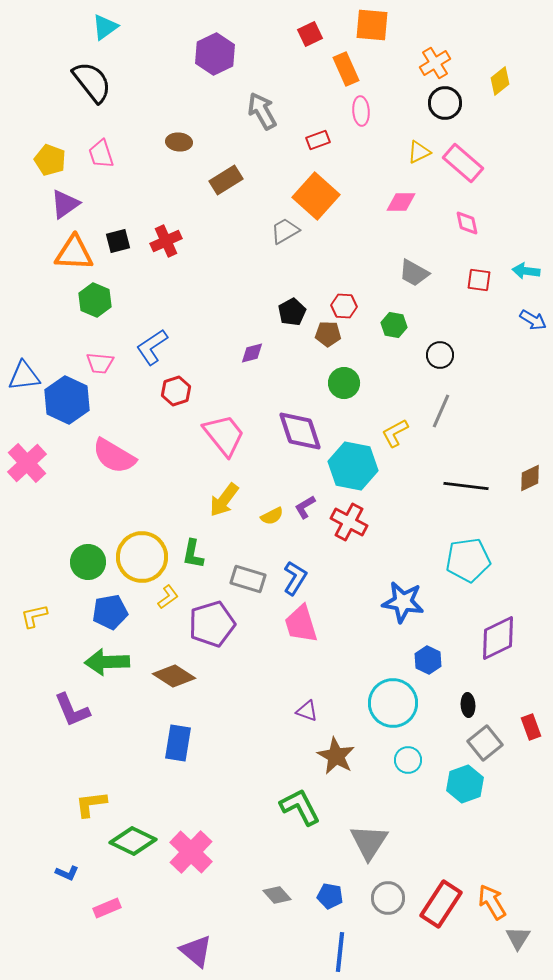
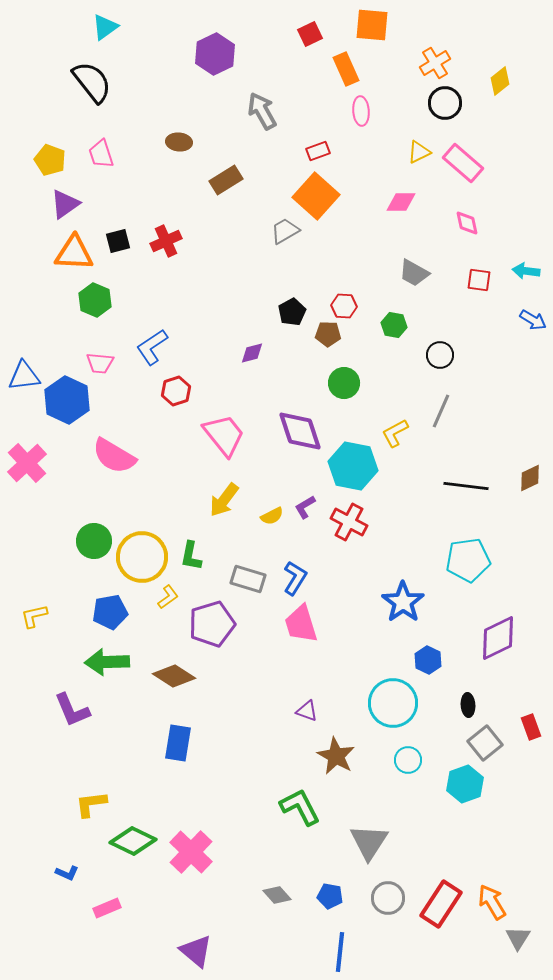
red rectangle at (318, 140): moved 11 px down
green L-shape at (193, 554): moved 2 px left, 2 px down
green circle at (88, 562): moved 6 px right, 21 px up
blue star at (403, 602): rotated 27 degrees clockwise
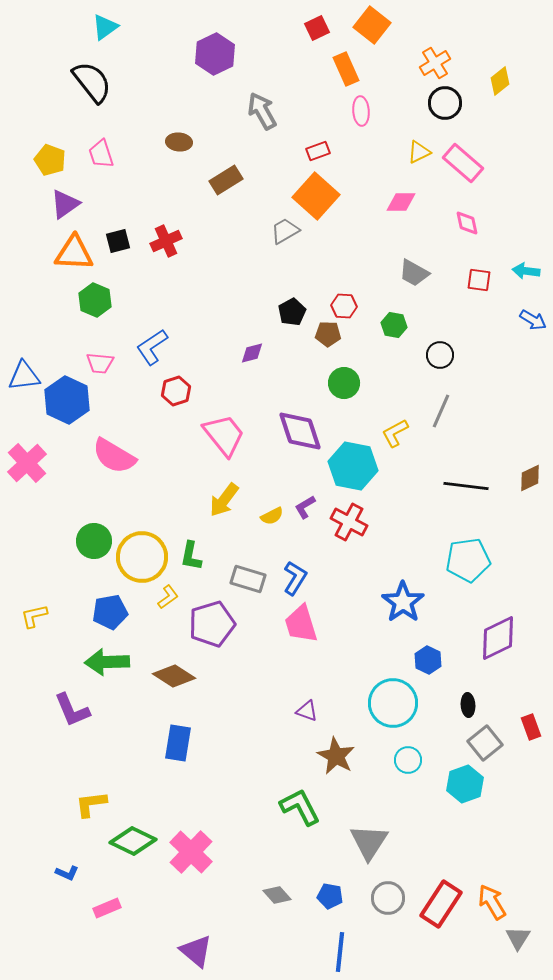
orange square at (372, 25): rotated 33 degrees clockwise
red square at (310, 34): moved 7 px right, 6 px up
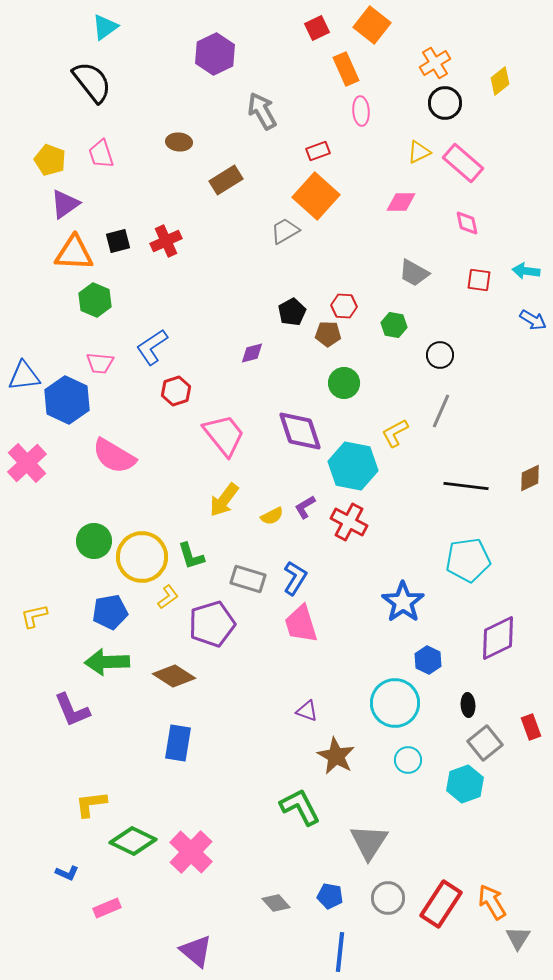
green L-shape at (191, 556): rotated 28 degrees counterclockwise
cyan circle at (393, 703): moved 2 px right
gray diamond at (277, 895): moved 1 px left, 8 px down
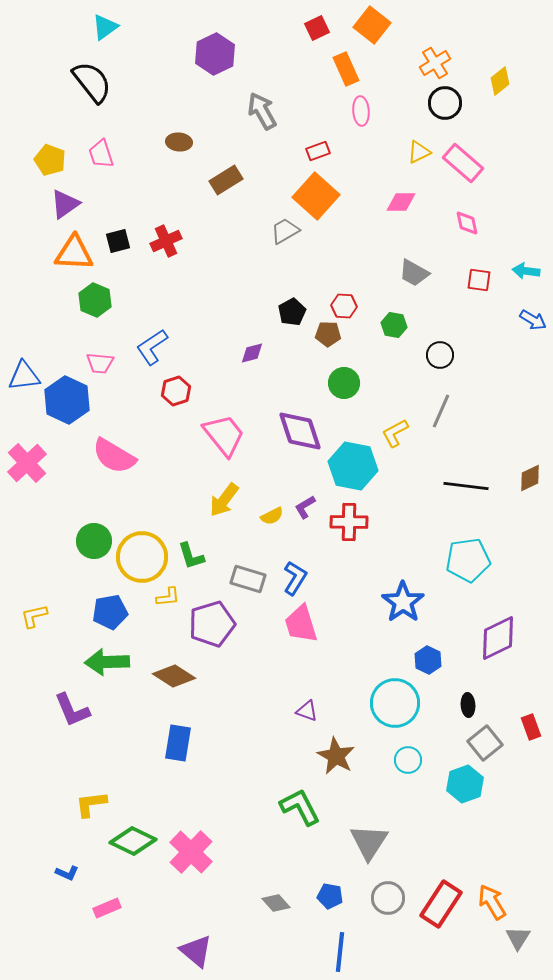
red cross at (349, 522): rotated 27 degrees counterclockwise
yellow L-shape at (168, 597): rotated 30 degrees clockwise
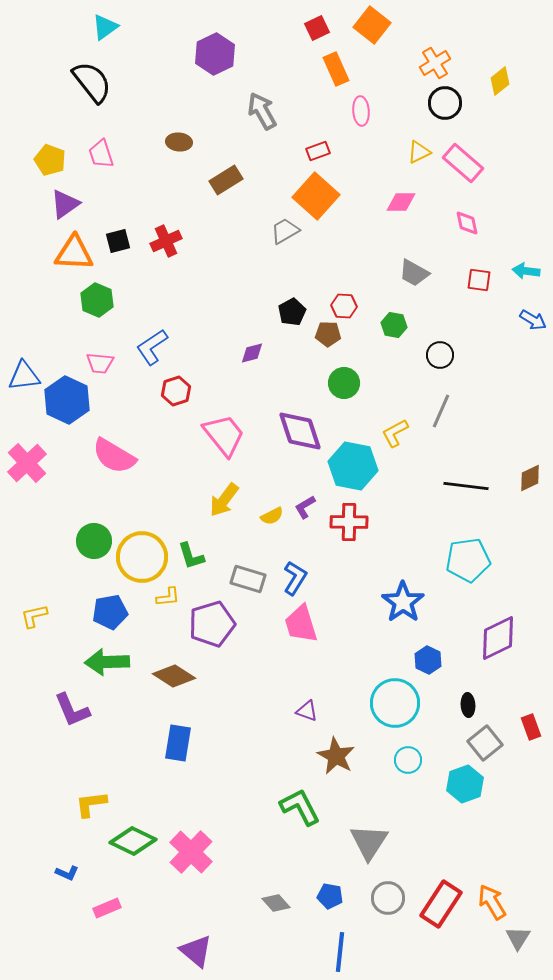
orange rectangle at (346, 69): moved 10 px left
green hexagon at (95, 300): moved 2 px right
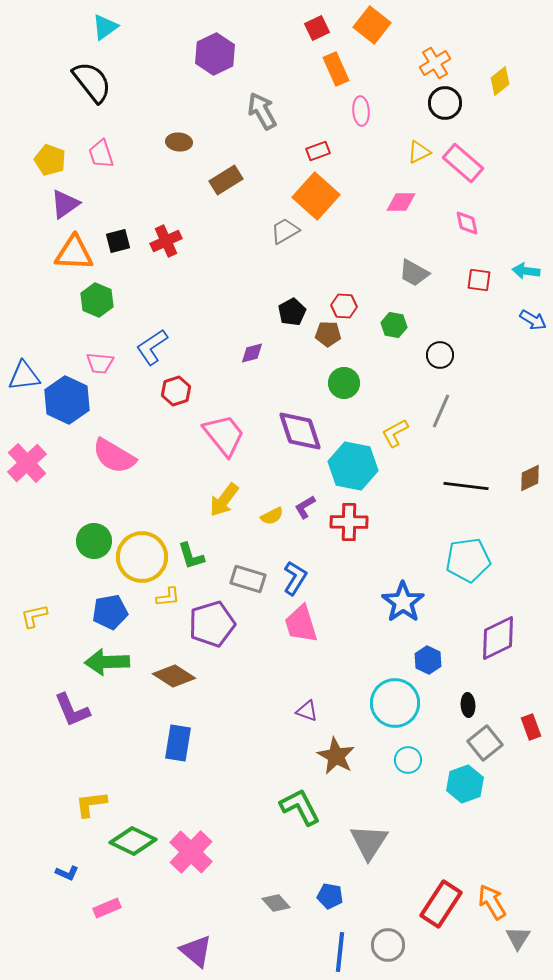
gray circle at (388, 898): moved 47 px down
